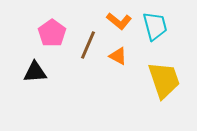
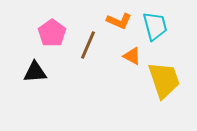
orange L-shape: rotated 15 degrees counterclockwise
orange triangle: moved 14 px right
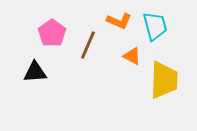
yellow trapezoid: rotated 21 degrees clockwise
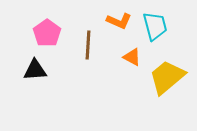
pink pentagon: moved 5 px left
brown line: rotated 20 degrees counterclockwise
orange triangle: moved 1 px down
black triangle: moved 2 px up
yellow trapezoid: moved 3 px right, 3 px up; rotated 132 degrees counterclockwise
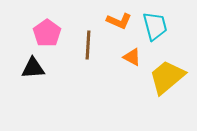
black triangle: moved 2 px left, 2 px up
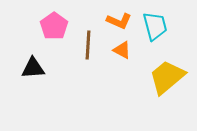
pink pentagon: moved 7 px right, 7 px up
orange triangle: moved 10 px left, 7 px up
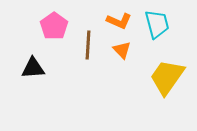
cyan trapezoid: moved 2 px right, 2 px up
orange triangle: rotated 18 degrees clockwise
yellow trapezoid: rotated 15 degrees counterclockwise
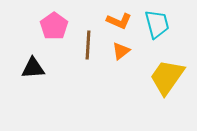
orange triangle: moved 1 px left, 1 px down; rotated 36 degrees clockwise
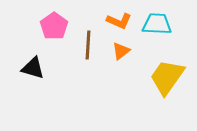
cyan trapezoid: rotated 72 degrees counterclockwise
black triangle: rotated 20 degrees clockwise
